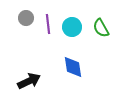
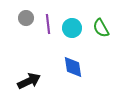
cyan circle: moved 1 px down
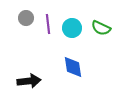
green semicircle: rotated 36 degrees counterclockwise
black arrow: rotated 20 degrees clockwise
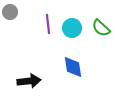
gray circle: moved 16 px left, 6 px up
green semicircle: rotated 18 degrees clockwise
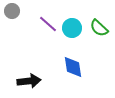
gray circle: moved 2 px right, 1 px up
purple line: rotated 42 degrees counterclockwise
green semicircle: moved 2 px left
